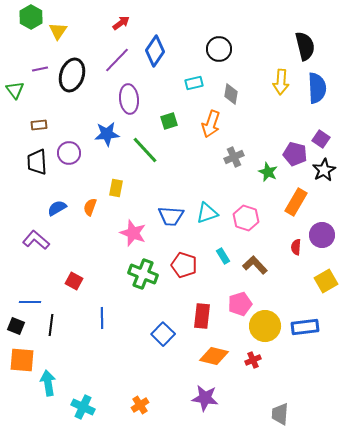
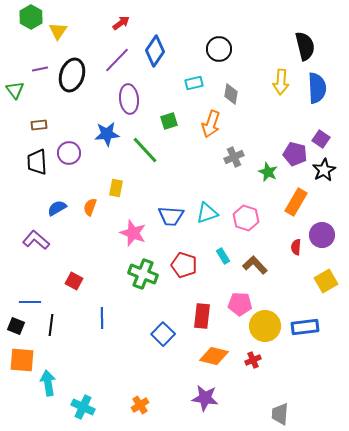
pink pentagon at (240, 304): rotated 20 degrees clockwise
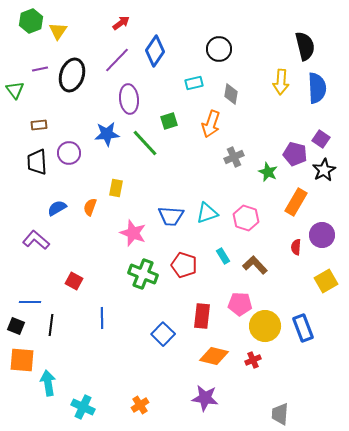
green hexagon at (31, 17): moved 4 px down; rotated 10 degrees clockwise
green line at (145, 150): moved 7 px up
blue rectangle at (305, 327): moved 2 px left, 1 px down; rotated 76 degrees clockwise
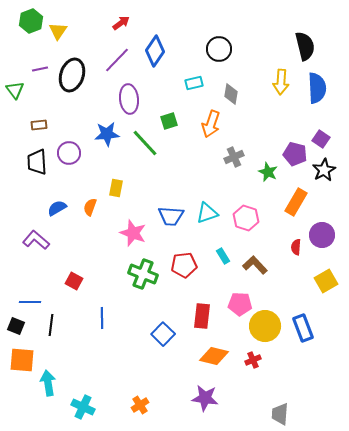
red pentagon at (184, 265): rotated 25 degrees counterclockwise
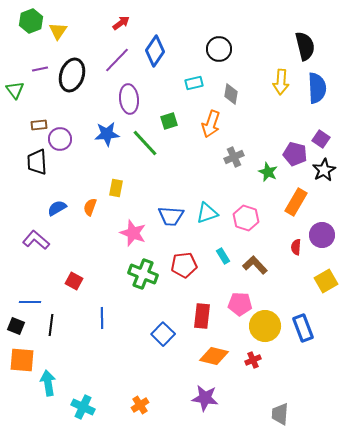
purple circle at (69, 153): moved 9 px left, 14 px up
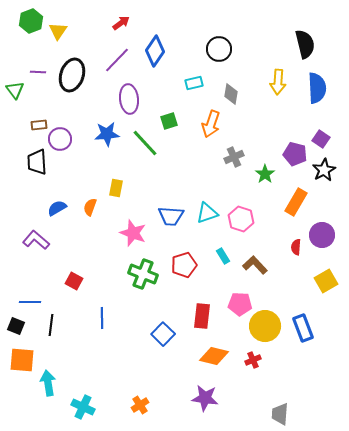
black semicircle at (305, 46): moved 2 px up
purple line at (40, 69): moved 2 px left, 3 px down; rotated 14 degrees clockwise
yellow arrow at (281, 82): moved 3 px left
green star at (268, 172): moved 3 px left, 2 px down; rotated 12 degrees clockwise
pink hexagon at (246, 218): moved 5 px left, 1 px down
red pentagon at (184, 265): rotated 10 degrees counterclockwise
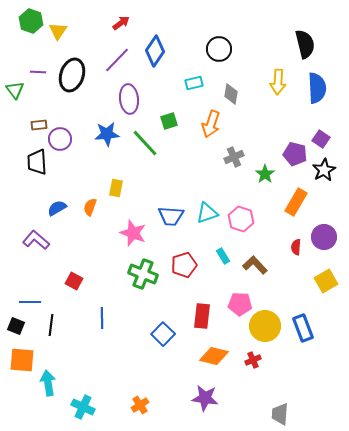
green hexagon at (31, 21): rotated 20 degrees counterclockwise
purple circle at (322, 235): moved 2 px right, 2 px down
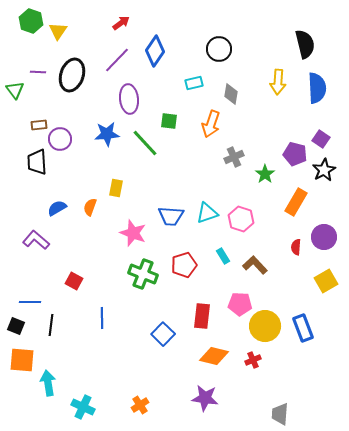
green square at (169, 121): rotated 24 degrees clockwise
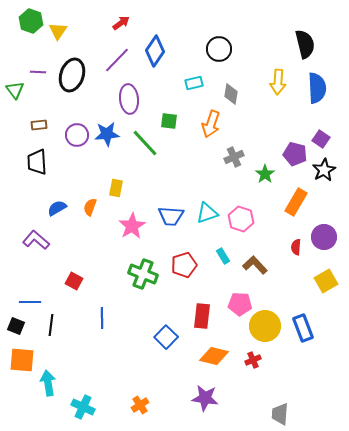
purple circle at (60, 139): moved 17 px right, 4 px up
pink star at (133, 233): moved 1 px left, 7 px up; rotated 20 degrees clockwise
blue square at (163, 334): moved 3 px right, 3 px down
